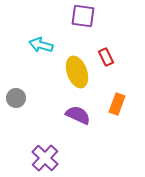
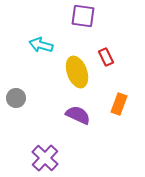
orange rectangle: moved 2 px right
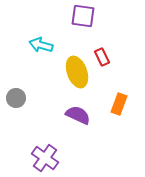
red rectangle: moved 4 px left
purple cross: rotated 8 degrees counterclockwise
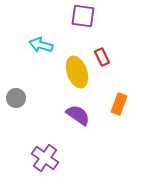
purple semicircle: rotated 10 degrees clockwise
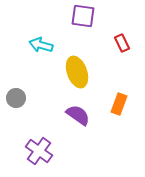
red rectangle: moved 20 px right, 14 px up
purple cross: moved 6 px left, 7 px up
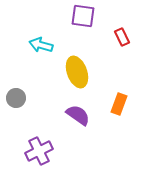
red rectangle: moved 6 px up
purple cross: rotated 28 degrees clockwise
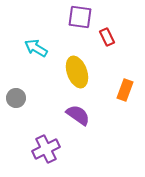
purple square: moved 3 px left, 1 px down
red rectangle: moved 15 px left
cyan arrow: moved 5 px left, 3 px down; rotated 15 degrees clockwise
orange rectangle: moved 6 px right, 14 px up
purple cross: moved 7 px right, 2 px up
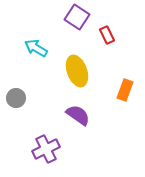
purple square: moved 3 px left; rotated 25 degrees clockwise
red rectangle: moved 2 px up
yellow ellipse: moved 1 px up
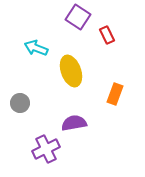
purple square: moved 1 px right
cyan arrow: rotated 10 degrees counterclockwise
yellow ellipse: moved 6 px left
orange rectangle: moved 10 px left, 4 px down
gray circle: moved 4 px right, 5 px down
purple semicircle: moved 4 px left, 8 px down; rotated 45 degrees counterclockwise
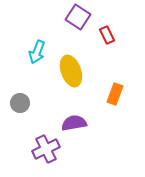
cyan arrow: moved 1 px right, 4 px down; rotated 90 degrees counterclockwise
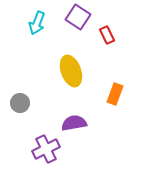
cyan arrow: moved 29 px up
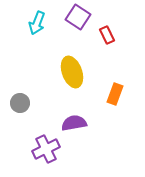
yellow ellipse: moved 1 px right, 1 px down
